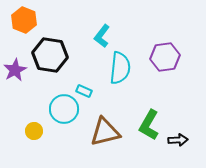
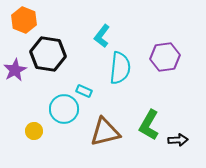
black hexagon: moved 2 px left, 1 px up
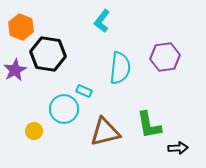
orange hexagon: moved 3 px left, 7 px down
cyan L-shape: moved 15 px up
green L-shape: rotated 40 degrees counterclockwise
black arrow: moved 8 px down
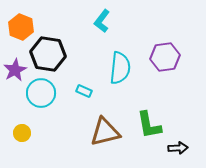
cyan circle: moved 23 px left, 16 px up
yellow circle: moved 12 px left, 2 px down
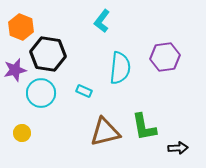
purple star: rotated 15 degrees clockwise
green L-shape: moved 5 px left, 2 px down
